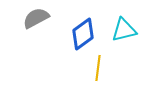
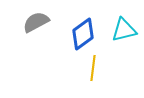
gray semicircle: moved 4 px down
yellow line: moved 5 px left
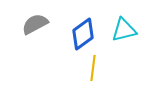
gray semicircle: moved 1 px left, 2 px down
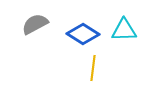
cyan triangle: rotated 12 degrees clockwise
blue diamond: rotated 68 degrees clockwise
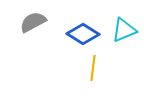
gray semicircle: moved 2 px left, 2 px up
cyan triangle: rotated 20 degrees counterclockwise
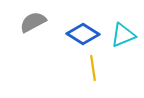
cyan triangle: moved 1 px left, 5 px down
yellow line: rotated 15 degrees counterclockwise
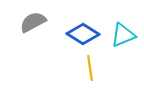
yellow line: moved 3 px left
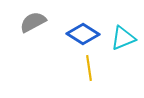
cyan triangle: moved 3 px down
yellow line: moved 1 px left
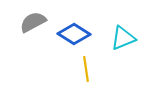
blue diamond: moved 9 px left
yellow line: moved 3 px left, 1 px down
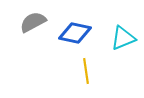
blue diamond: moved 1 px right, 1 px up; rotated 20 degrees counterclockwise
yellow line: moved 2 px down
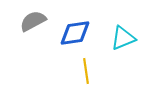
gray semicircle: moved 1 px up
blue diamond: rotated 20 degrees counterclockwise
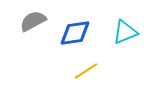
cyan triangle: moved 2 px right, 6 px up
yellow line: rotated 65 degrees clockwise
